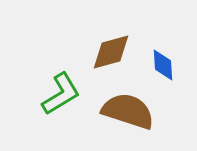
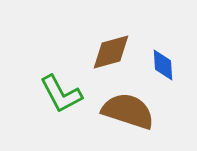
green L-shape: rotated 93 degrees clockwise
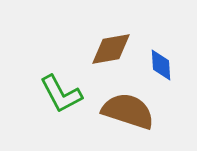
brown diamond: moved 3 px up; rotated 6 degrees clockwise
blue diamond: moved 2 px left
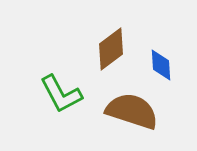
brown diamond: rotated 27 degrees counterclockwise
brown semicircle: moved 4 px right
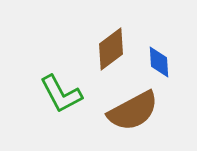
blue diamond: moved 2 px left, 3 px up
brown semicircle: moved 1 px right; rotated 134 degrees clockwise
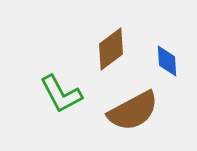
blue diamond: moved 8 px right, 1 px up
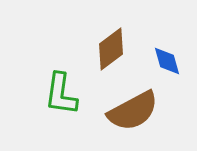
blue diamond: rotated 12 degrees counterclockwise
green L-shape: rotated 36 degrees clockwise
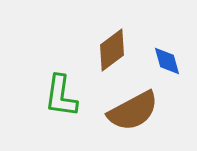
brown diamond: moved 1 px right, 1 px down
green L-shape: moved 2 px down
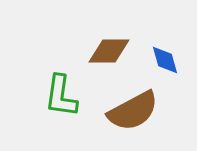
brown diamond: moved 3 px left, 1 px down; rotated 36 degrees clockwise
blue diamond: moved 2 px left, 1 px up
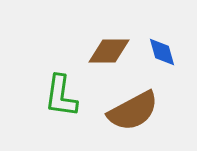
blue diamond: moved 3 px left, 8 px up
